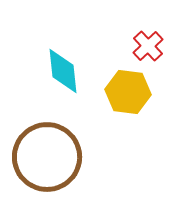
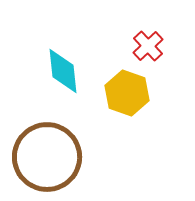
yellow hexagon: moved 1 px left, 1 px down; rotated 12 degrees clockwise
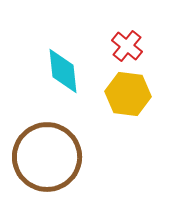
red cross: moved 21 px left; rotated 8 degrees counterclockwise
yellow hexagon: moved 1 px right, 1 px down; rotated 12 degrees counterclockwise
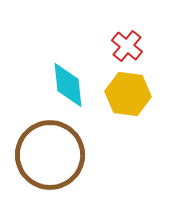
cyan diamond: moved 5 px right, 14 px down
brown circle: moved 3 px right, 2 px up
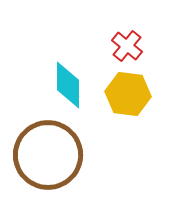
cyan diamond: rotated 6 degrees clockwise
brown circle: moved 2 px left
